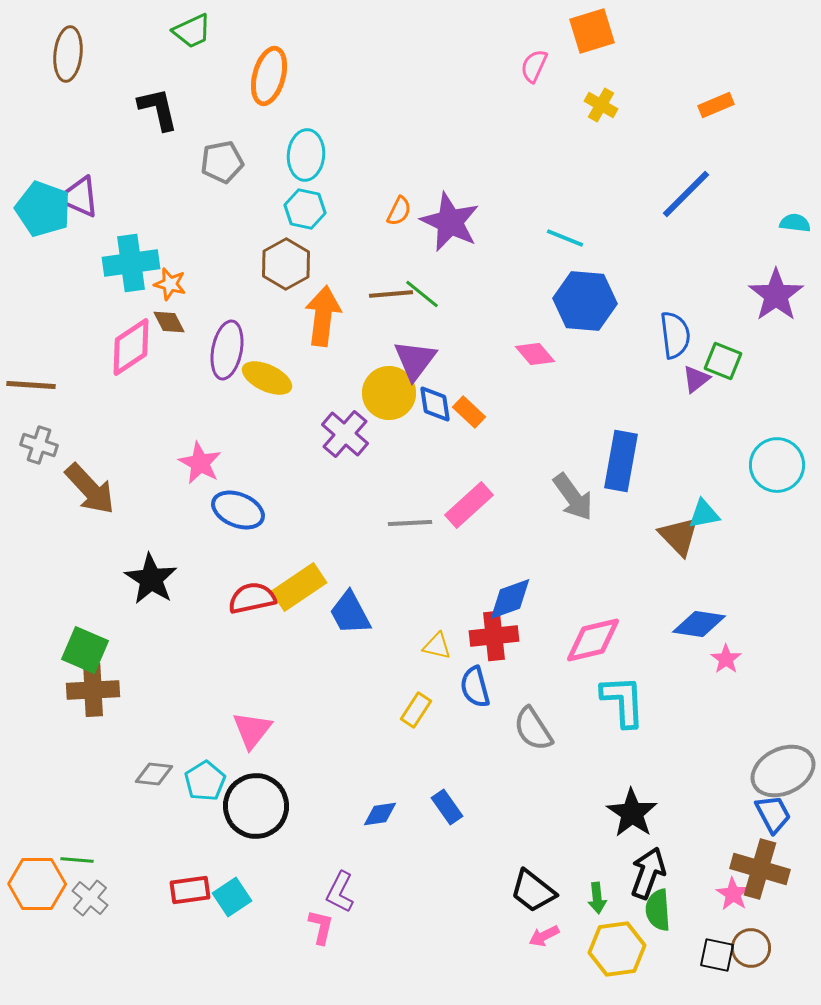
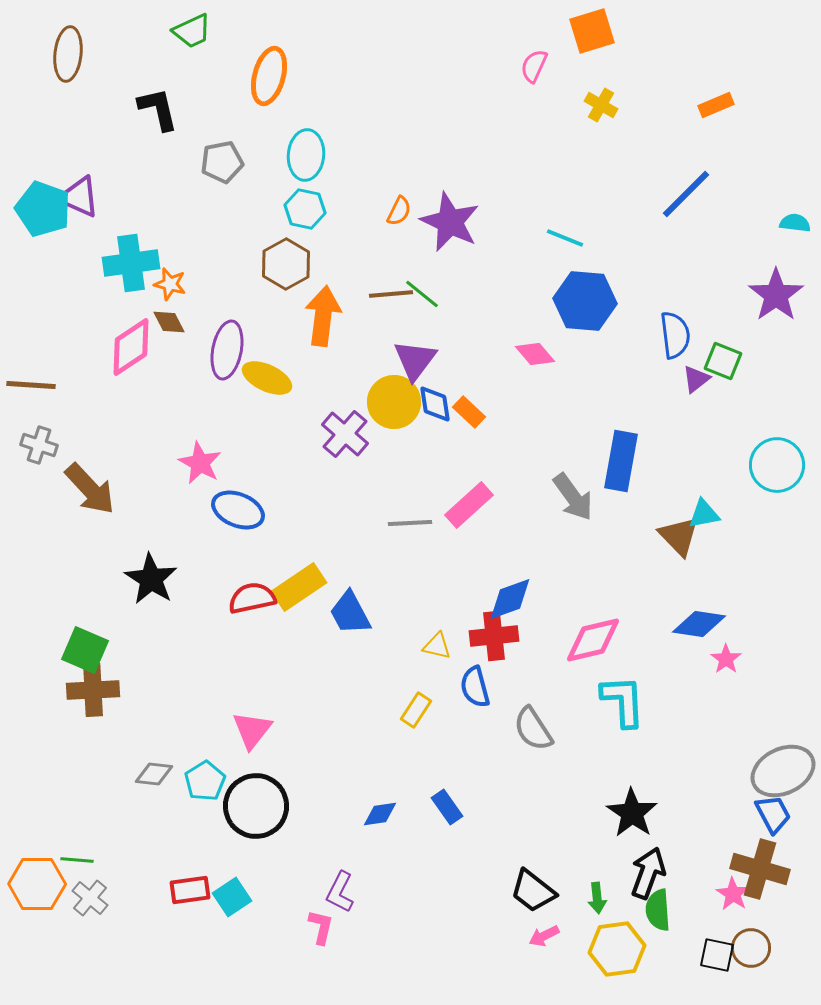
yellow circle at (389, 393): moved 5 px right, 9 px down
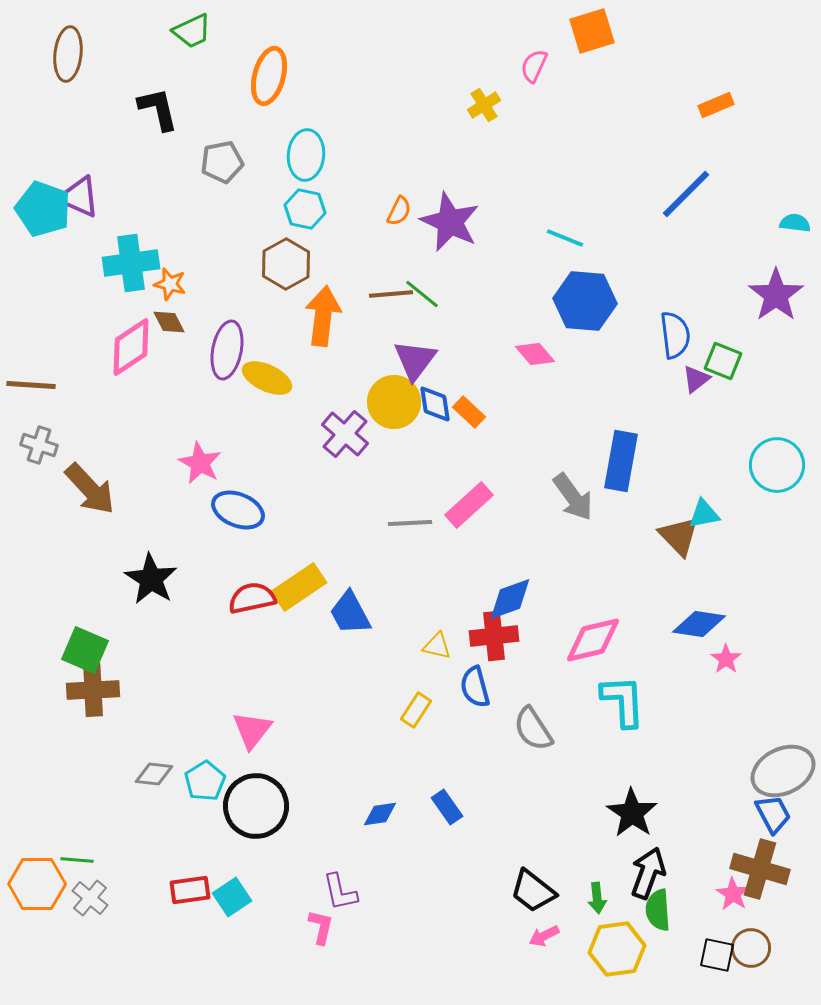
yellow cross at (601, 105): moved 117 px left; rotated 28 degrees clockwise
purple L-shape at (340, 892): rotated 39 degrees counterclockwise
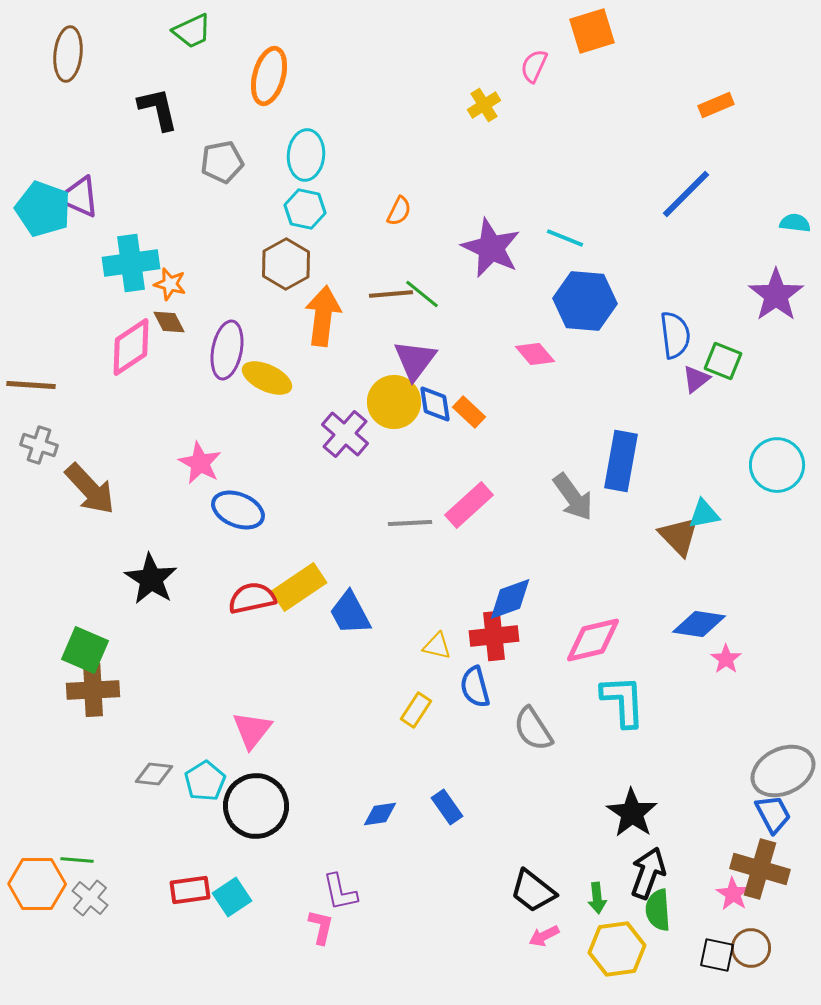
purple star at (450, 222): moved 41 px right, 26 px down
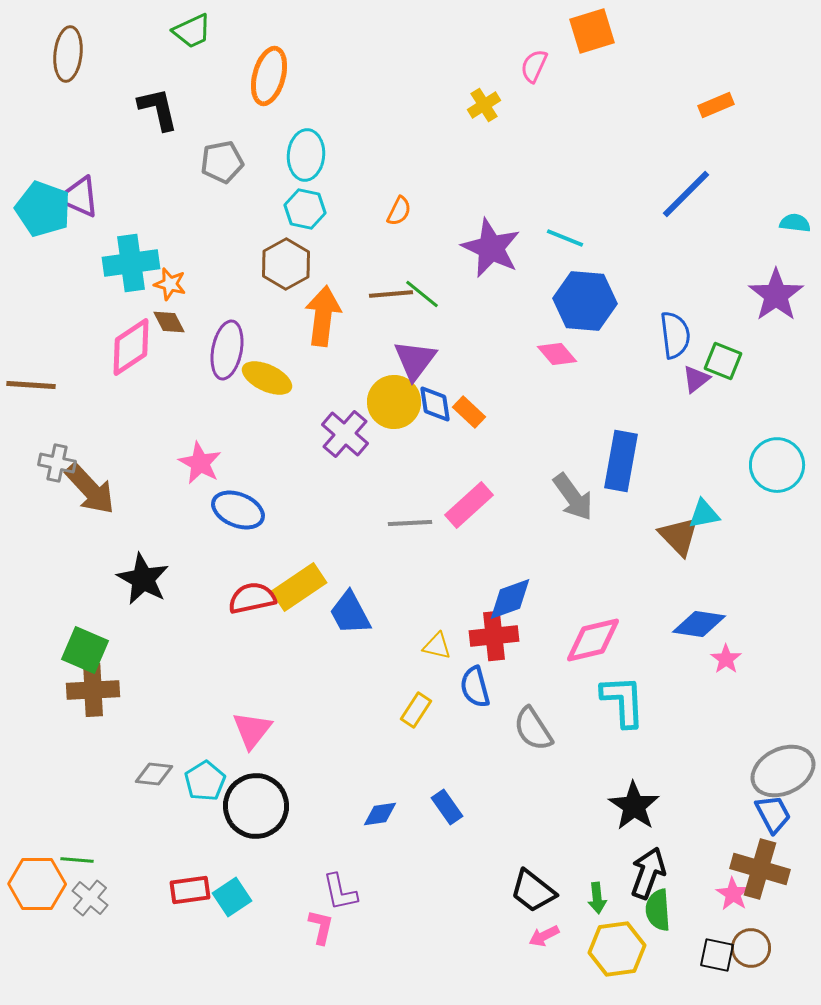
pink diamond at (535, 354): moved 22 px right
gray cross at (39, 445): moved 18 px right, 18 px down; rotated 6 degrees counterclockwise
black star at (151, 579): moved 8 px left; rotated 4 degrees counterclockwise
black star at (632, 813): moved 2 px right, 7 px up
